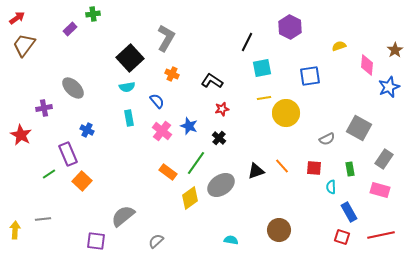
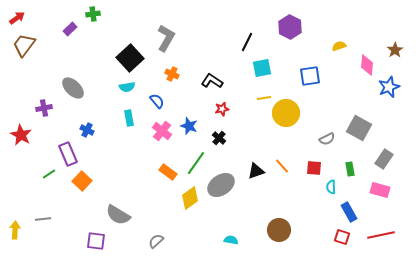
gray semicircle at (123, 216): moved 5 px left, 1 px up; rotated 110 degrees counterclockwise
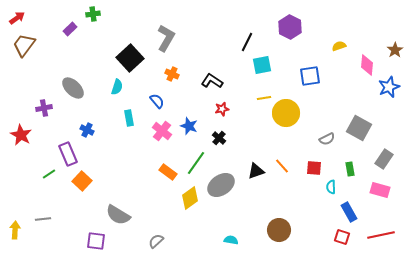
cyan square at (262, 68): moved 3 px up
cyan semicircle at (127, 87): moved 10 px left; rotated 63 degrees counterclockwise
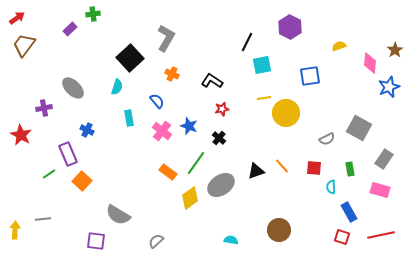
pink diamond at (367, 65): moved 3 px right, 2 px up
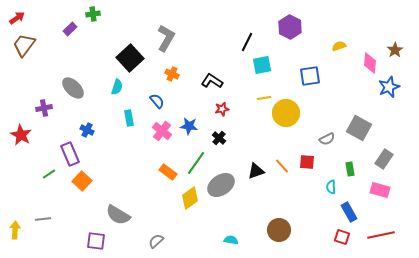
blue star at (189, 126): rotated 12 degrees counterclockwise
purple rectangle at (68, 154): moved 2 px right
red square at (314, 168): moved 7 px left, 6 px up
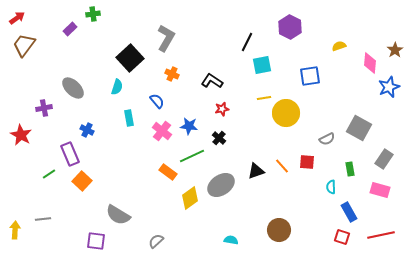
green line at (196, 163): moved 4 px left, 7 px up; rotated 30 degrees clockwise
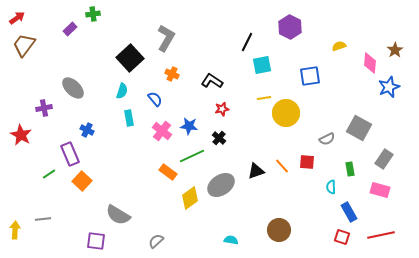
cyan semicircle at (117, 87): moved 5 px right, 4 px down
blue semicircle at (157, 101): moved 2 px left, 2 px up
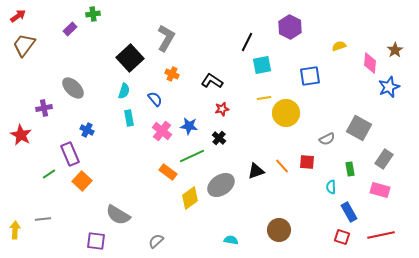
red arrow at (17, 18): moved 1 px right, 2 px up
cyan semicircle at (122, 91): moved 2 px right
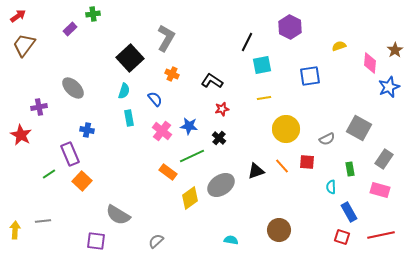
purple cross at (44, 108): moved 5 px left, 1 px up
yellow circle at (286, 113): moved 16 px down
blue cross at (87, 130): rotated 16 degrees counterclockwise
gray line at (43, 219): moved 2 px down
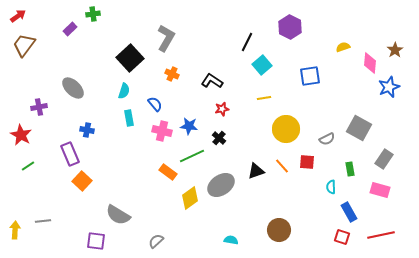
yellow semicircle at (339, 46): moved 4 px right, 1 px down
cyan square at (262, 65): rotated 30 degrees counterclockwise
blue semicircle at (155, 99): moved 5 px down
pink cross at (162, 131): rotated 24 degrees counterclockwise
green line at (49, 174): moved 21 px left, 8 px up
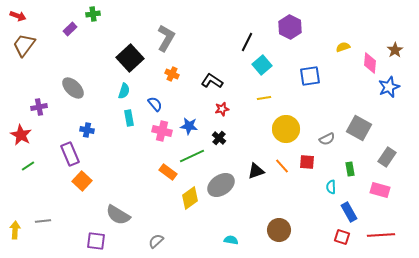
red arrow at (18, 16): rotated 56 degrees clockwise
gray rectangle at (384, 159): moved 3 px right, 2 px up
red line at (381, 235): rotated 8 degrees clockwise
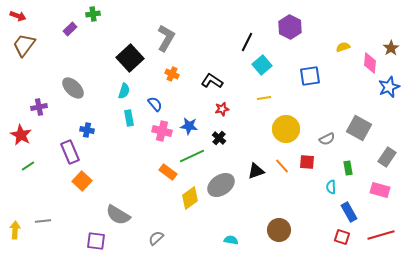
brown star at (395, 50): moved 4 px left, 2 px up
purple rectangle at (70, 154): moved 2 px up
green rectangle at (350, 169): moved 2 px left, 1 px up
red line at (381, 235): rotated 12 degrees counterclockwise
gray semicircle at (156, 241): moved 3 px up
